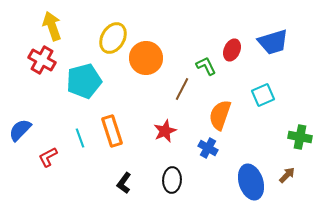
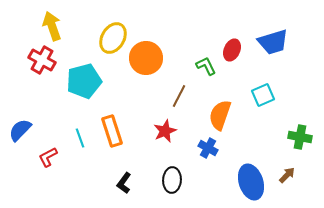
brown line: moved 3 px left, 7 px down
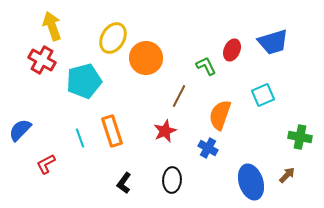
red L-shape: moved 2 px left, 7 px down
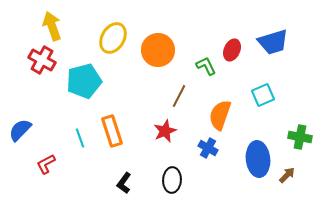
orange circle: moved 12 px right, 8 px up
blue ellipse: moved 7 px right, 23 px up; rotated 12 degrees clockwise
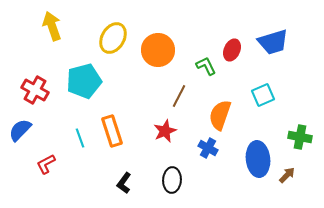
red cross: moved 7 px left, 30 px down
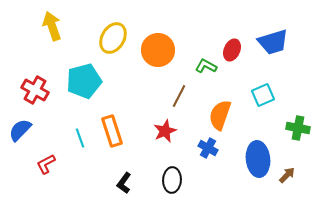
green L-shape: rotated 35 degrees counterclockwise
green cross: moved 2 px left, 9 px up
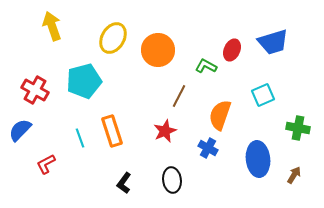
brown arrow: moved 7 px right; rotated 12 degrees counterclockwise
black ellipse: rotated 10 degrees counterclockwise
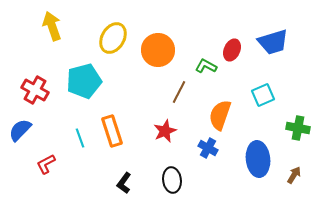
brown line: moved 4 px up
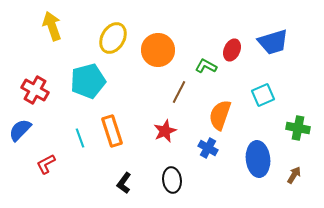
cyan pentagon: moved 4 px right
